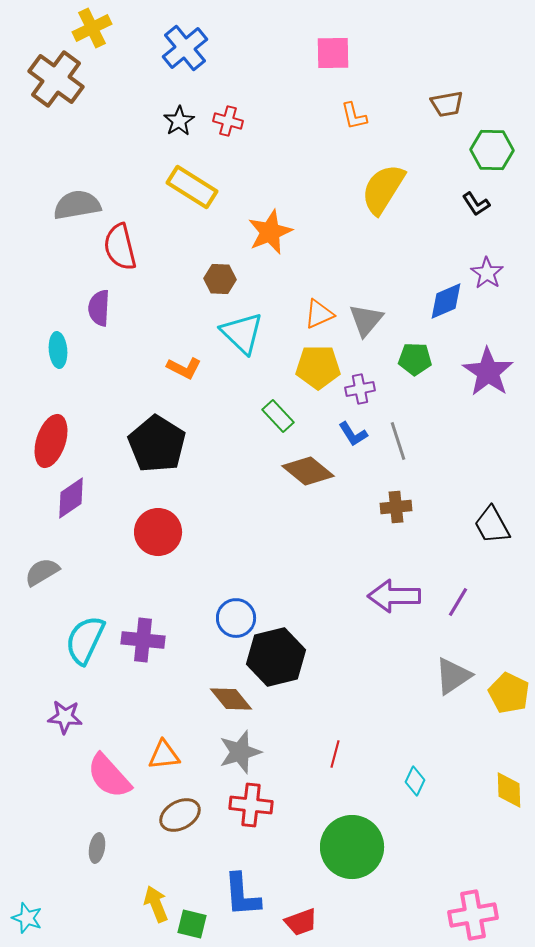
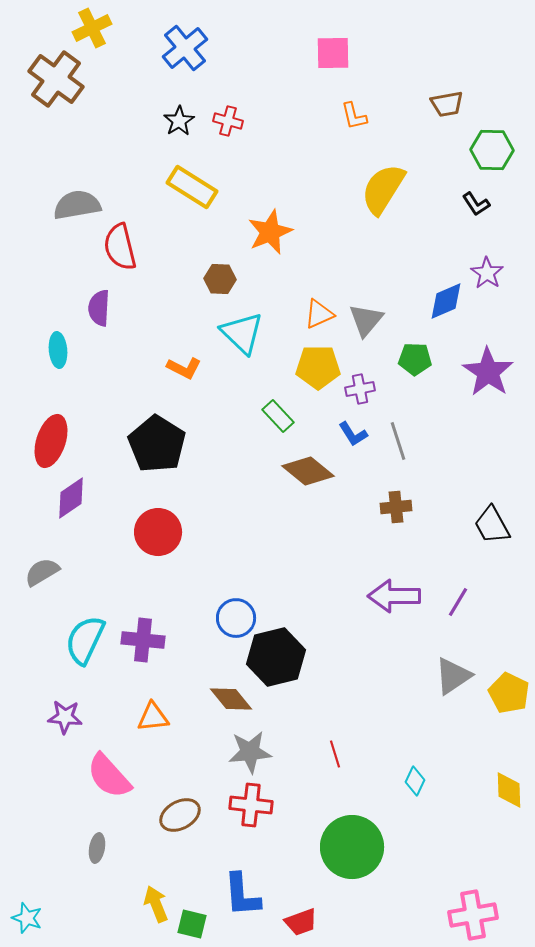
gray star at (240, 752): moved 10 px right; rotated 12 degrees clockwise
red line at (335, 754): rotated 32 degrees counterclockwise
orange triangle at (164, 755): moved 11 px left, 38 px up
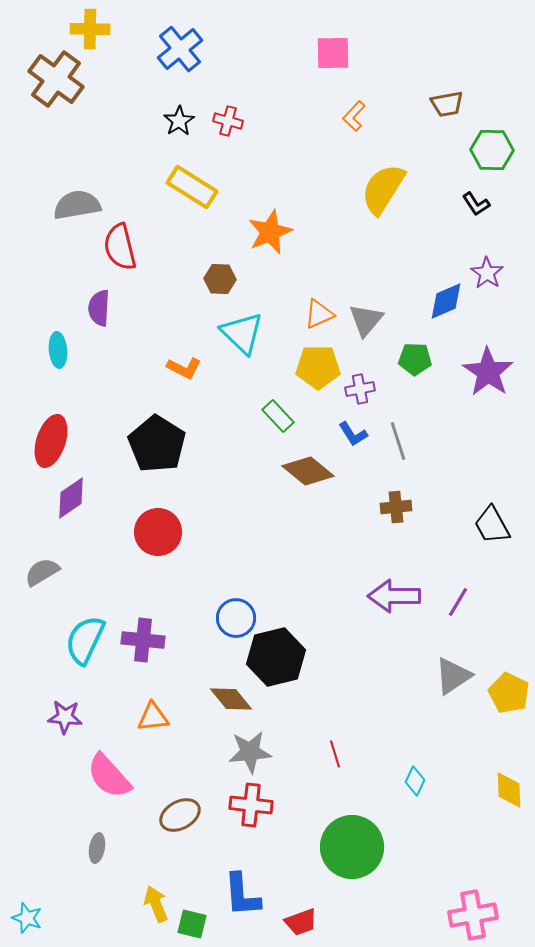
yellow cross at (92, 28): moved 2 px left, 1 px down; rotated 27 degrees clockwise
blue cross at (185, 48): moved 5 px left, 1 px down
orange L-shape at (354, 116): rotated 56 degrees clockwise
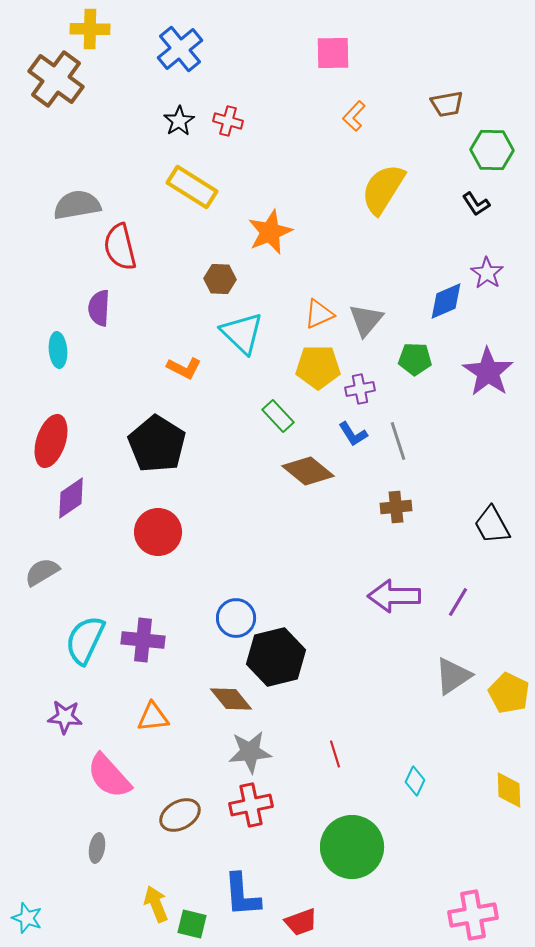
red cross at (251, 805): rotated 18 degrees counterclockwise
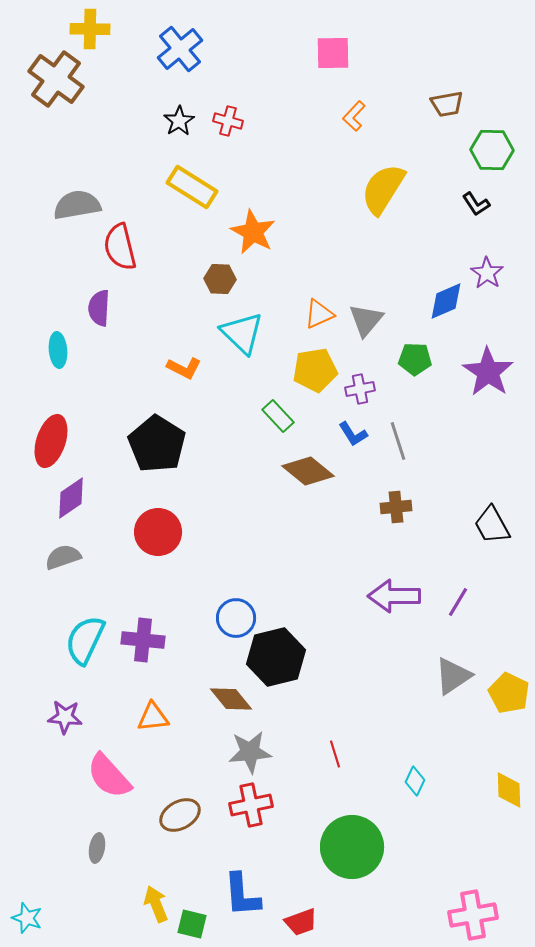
orange star at (270, 232): moved 17 px left; rotated 21 degrees counterclockwise
yellow pentagon at (318, 367): moved 3 px left, 3 px down; rotated 9 degrees counterclockwise
gray semicircle at (42, 572): moved 21 px right, 15 px up; rotated 12 degrees clockwise
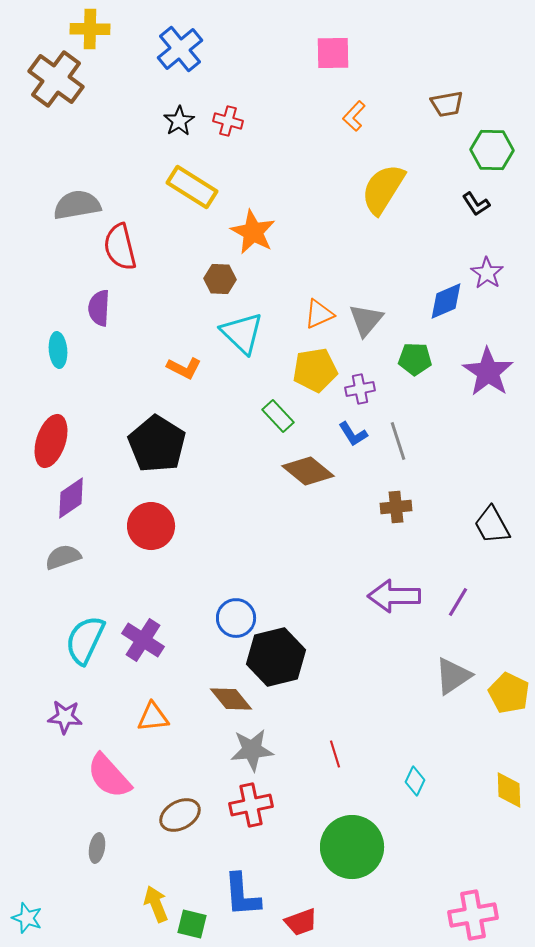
red circle at (158, 532): moved 7 px left, 6 px up
purple cross at (143, 640): rotated 27 degrees clockwise
gray star at (250, 752): moved 2 px right, 2 px up
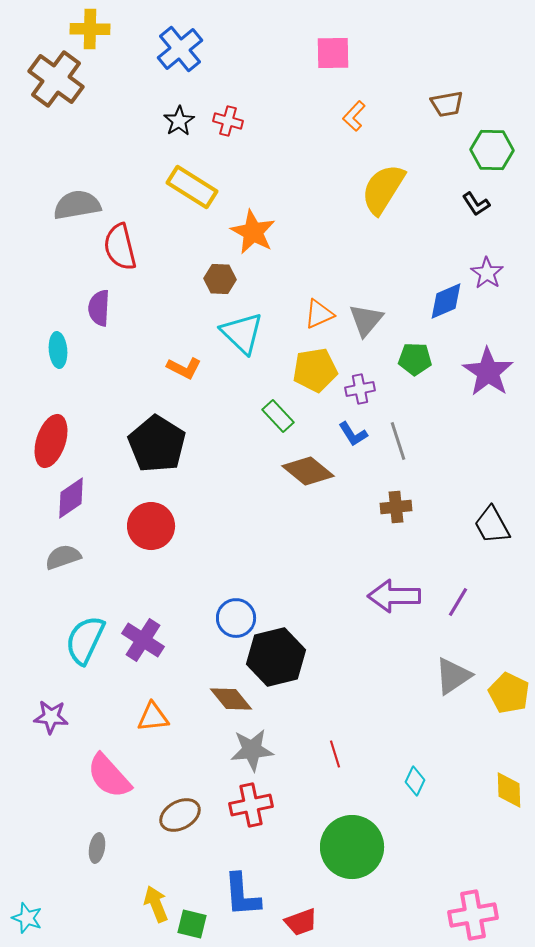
purple star at (65, 717): moved 14 px left
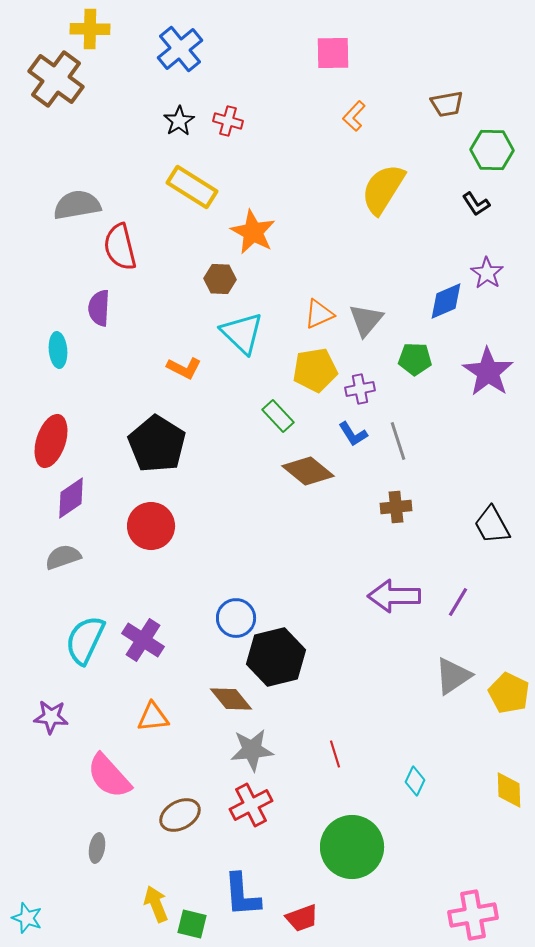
red cross at (251, 805): rotated 15 degrees counterclockwise
red trapezoid at (301, 922): moved 1 px right, 4 px up
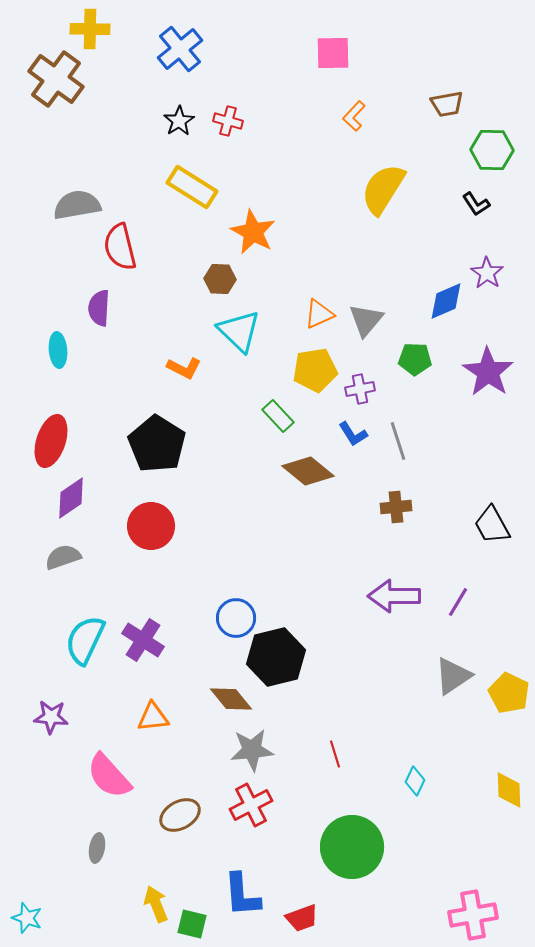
cyan triangle at (242, 333): moved 3 px left, 2 px up
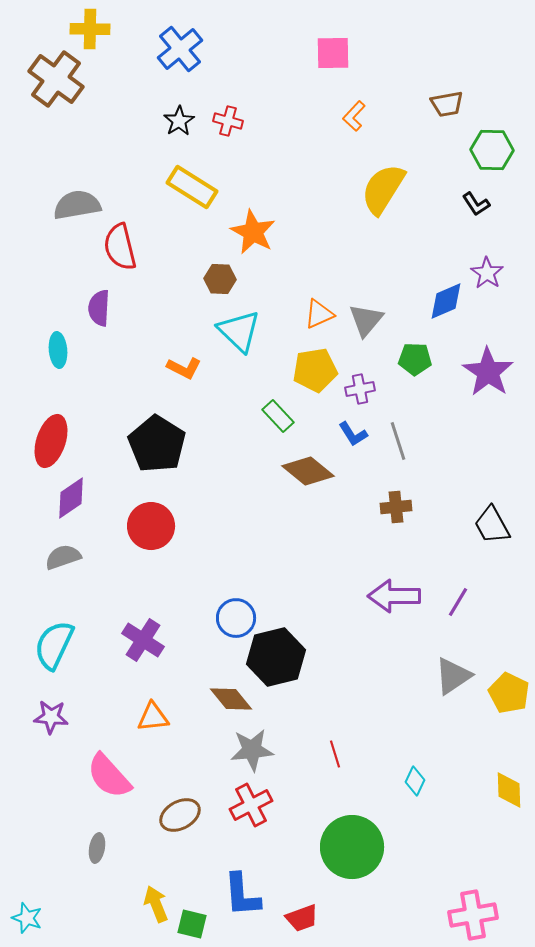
cyan semicircle at (85, 640): moved 31 px left, 5 px down
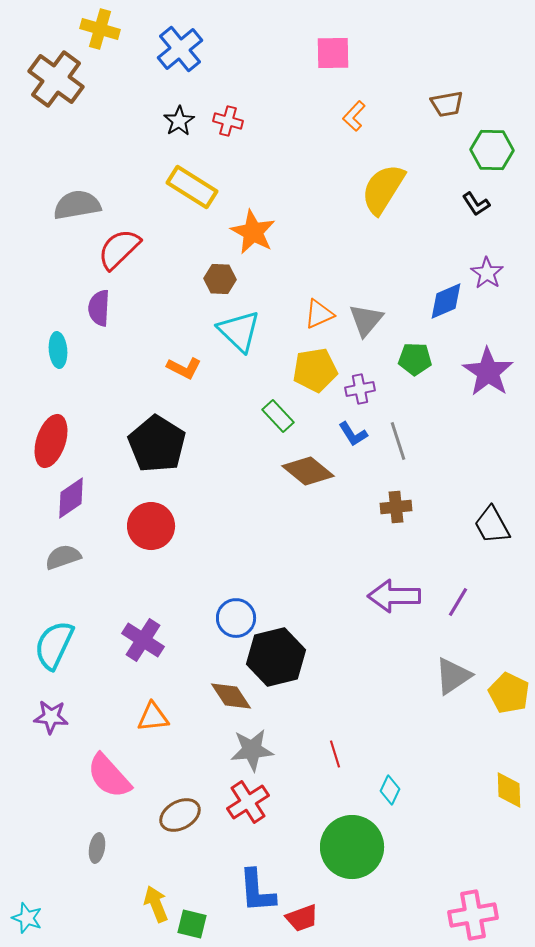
yellow cross at (90, 29): moved 10 px right; rotated 15 degrees clockwise
red semicircle at (120, 247): moved 1 px left, 2 px down; rotated 60 degrees clockwise
brown diamond at (231, 699): moved 3 px up; rotated 6 degrees clockwise
cyan diamond at (415, 781): moved 25 px left, 9 px down
red cross at (251, 805): moved 3 px left, 3 px up; rotated 6 degrees counterclockwise
blue L-shape at (242, 895): moved 15 px right, 4 px up
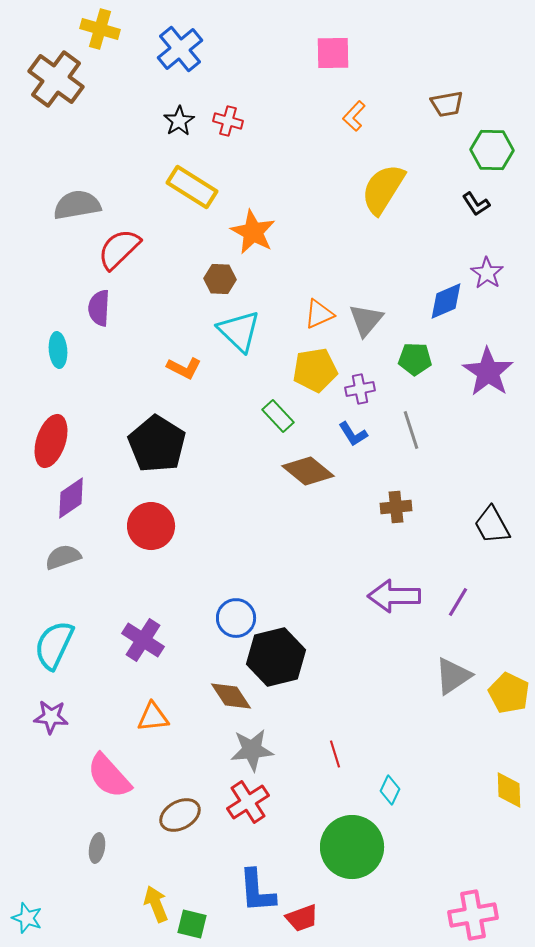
gray line at (398, 441): moved 13 px right, 11 px up
